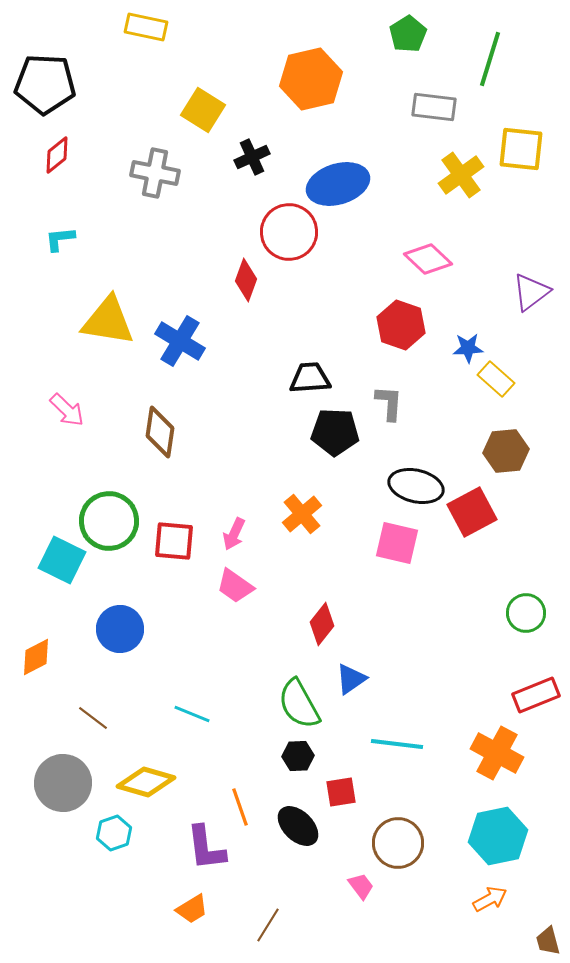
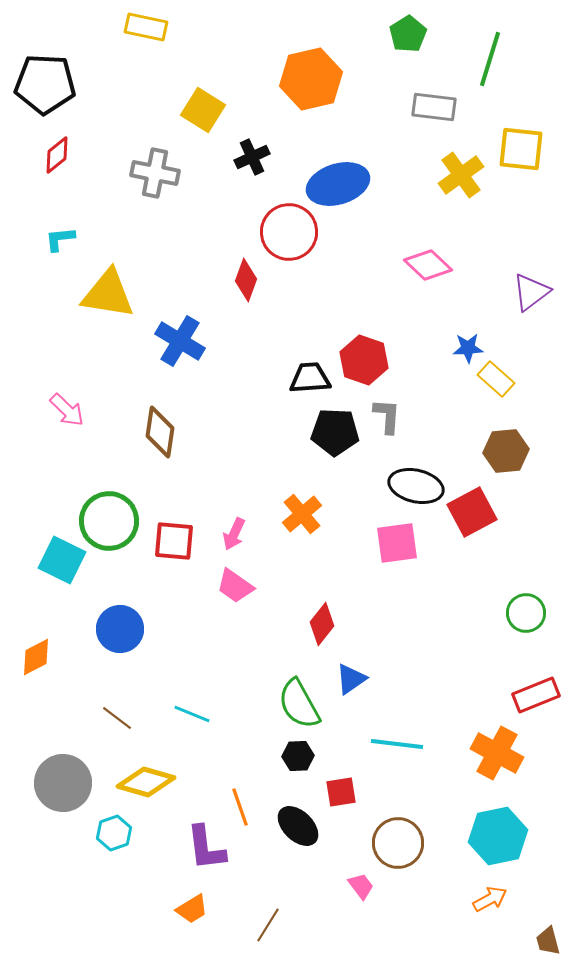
pink diamond at (428, 259): moved 6 px down
yellow triangle at (108, 321): moved 27 px up
red hexagon at (401, 325): moved 37 px left, 35 px down
gray L-shape at (389, 403): moved 2 px left, 13 px down
pink square at (397, 543): rotated 21 degrees counterclockwise
brown line at (93, 718): moved 24 px right
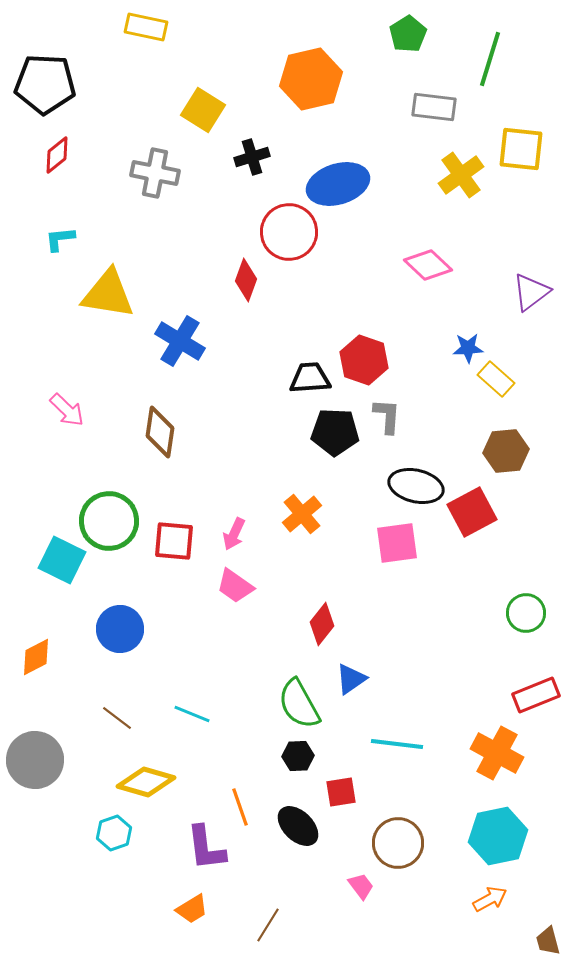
black cross at (252, 157): rotated 8 degrees clockwise
gray circle at (63, 783): moved 28 px left, 23 px up
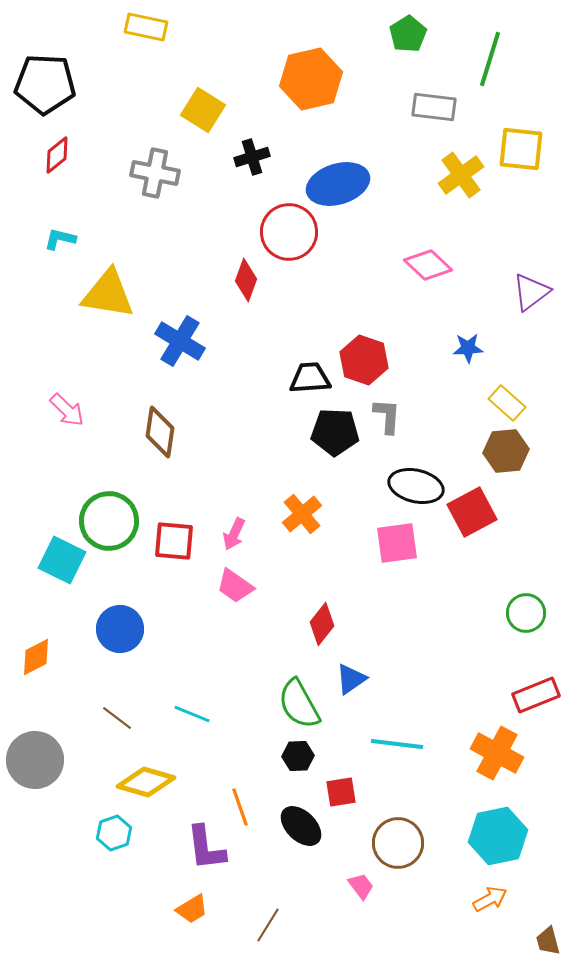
cyan L-shape at (60, 239): rotated 20 degrees clockwise
yellow rectangle at (496, 379): moved 11 px right, 24 px down
black ellipse at (298, 826): moved 3 px right
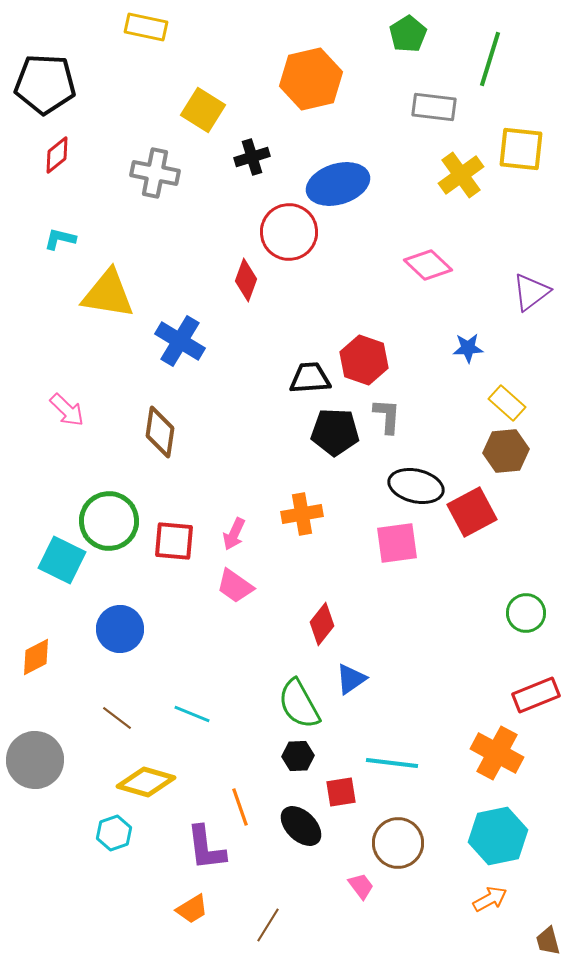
orange cross at (302, 514): rotated 30 degrees clockwise
cyan line at (397, 744): moved 5 px left, 19 px down
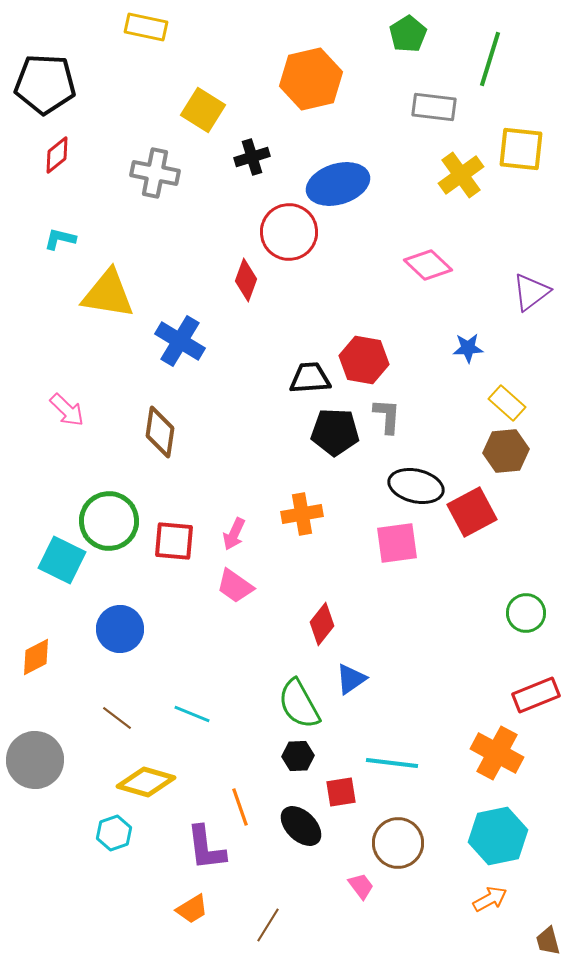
red hexagon at (364, 360): rotated 9 degrees counterclockwise
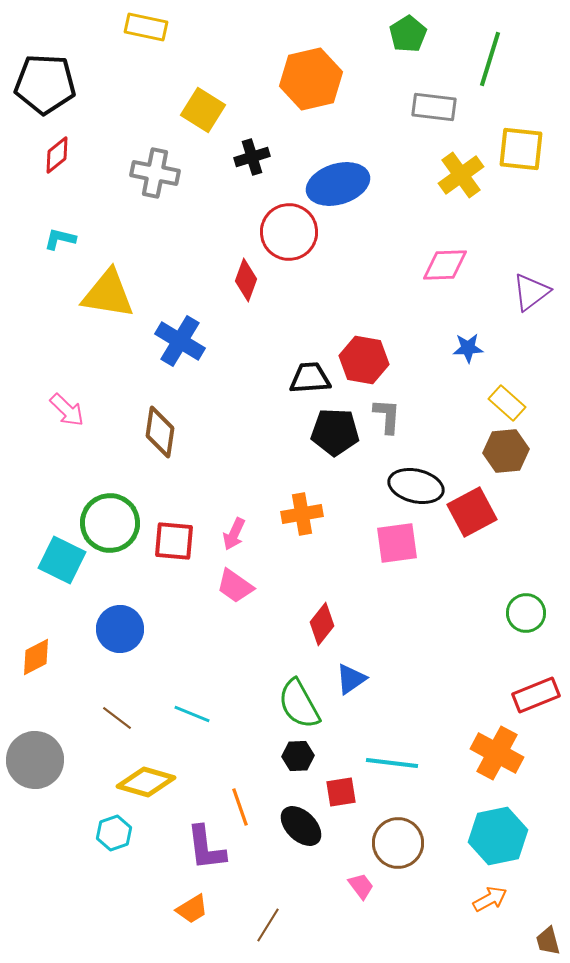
pink diamond at (428, 265): moved 17 px right; rotated 45 degrees counterclockwise
green circle at (109, 521): moved 1 px right, 2 px down
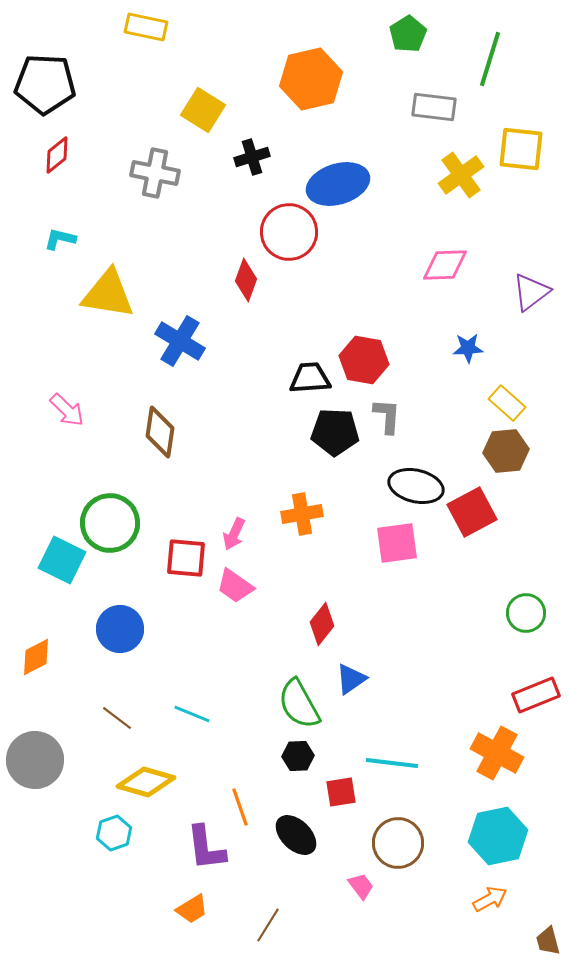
red square at (174, 541): moved 12 px right, 17 px down
black ellipse at (301, 826): moved 5 px left, 9 px down
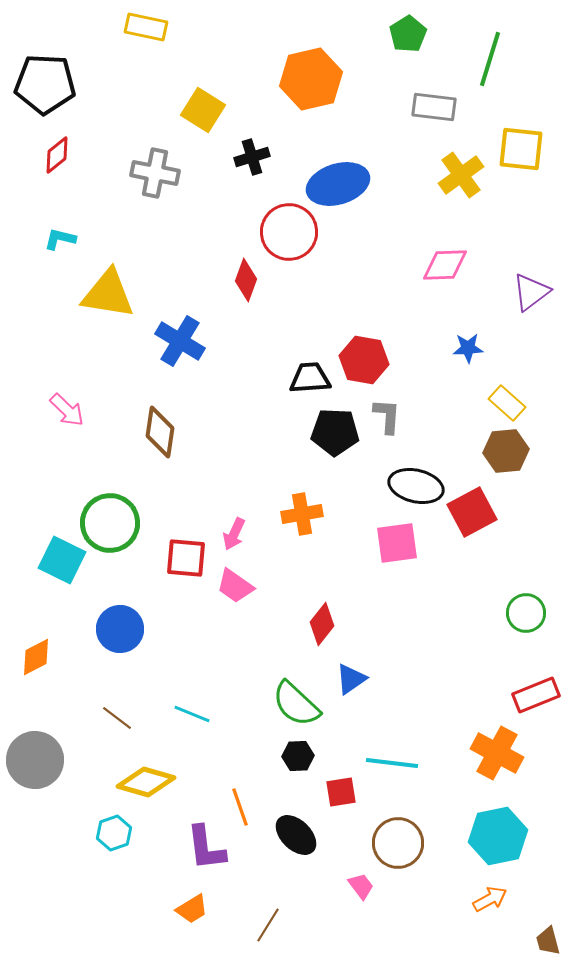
green semicircle at (299, 704): moved 3 px left; rotated 18 degrees counterclockwise
